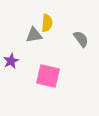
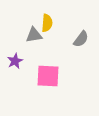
gray semicircle: rotated 72 degrees clockwise
purple star: moved 4 px right
pink square: rotated 10 degrees counterclockwise
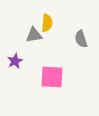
gray semicircle: rotated 126 degrees clockwise
pink square: moved 4 px right, 1 px down
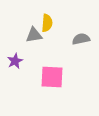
gray semicircle: rotated 96 degrees clockwise
